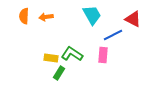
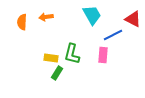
orange semicircle: moved 2 px left, 6 px down
green L-shape: rotated 110 degrees counterclockwise
green rectangle: moved 2 px left
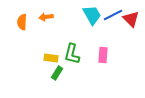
red triangle: moved 2 px left; rotated 18 degrees clockwise
blue line: moved 20 px up
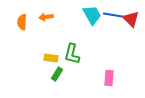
blue line: rotated 36 degrees clockwise
pink rectangle: moved 6 px right, 23 px down
green rectangle: moved 1 px down
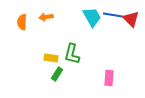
cyan trapezoid: moved 2 px down
